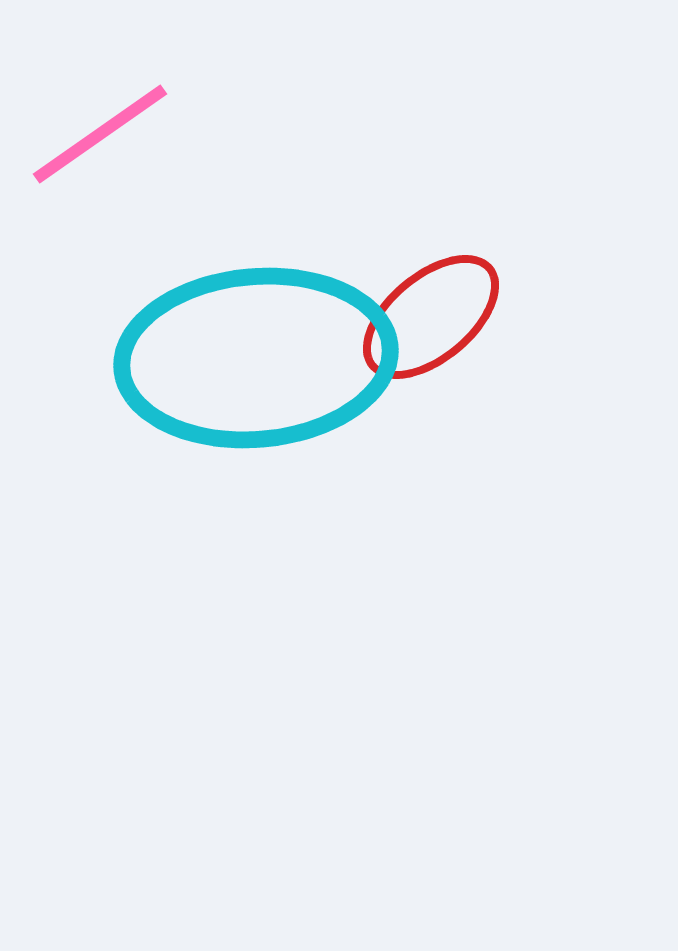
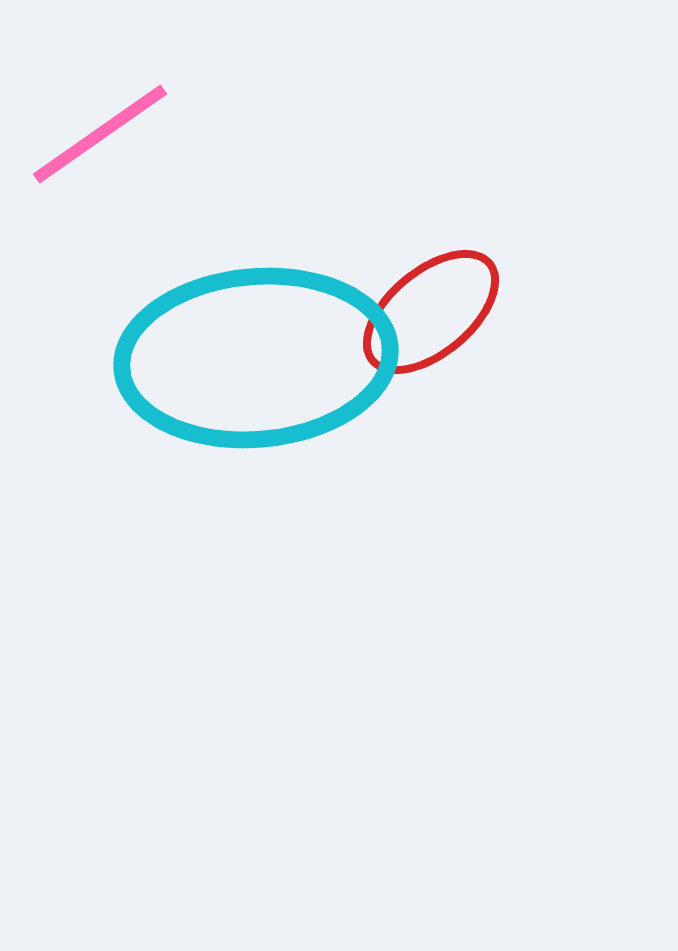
red ellipse: moved 5 px up
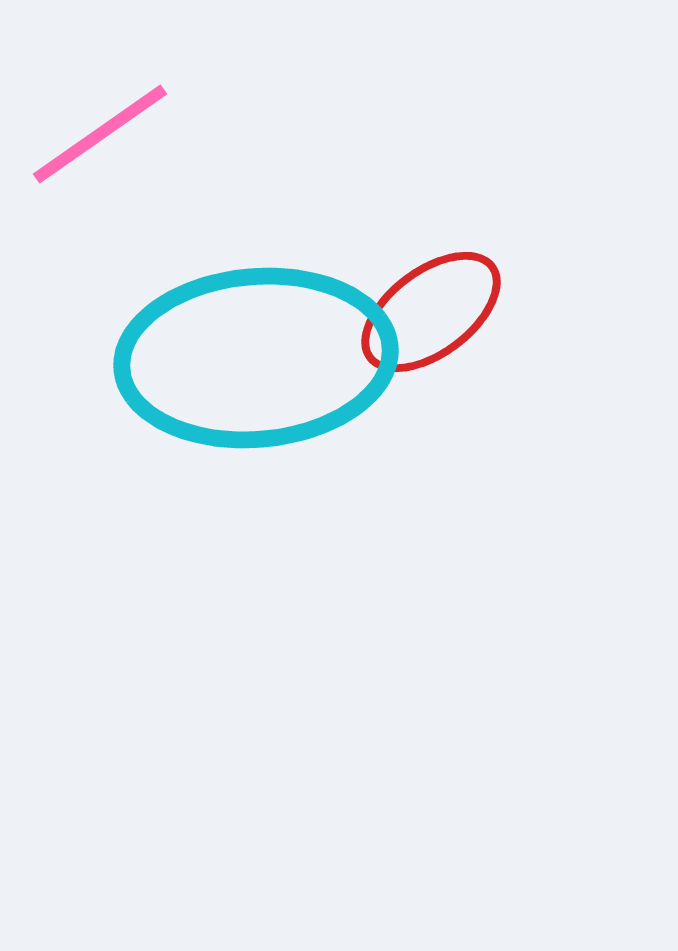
red ellipse: rotated 3 degrees clockwise
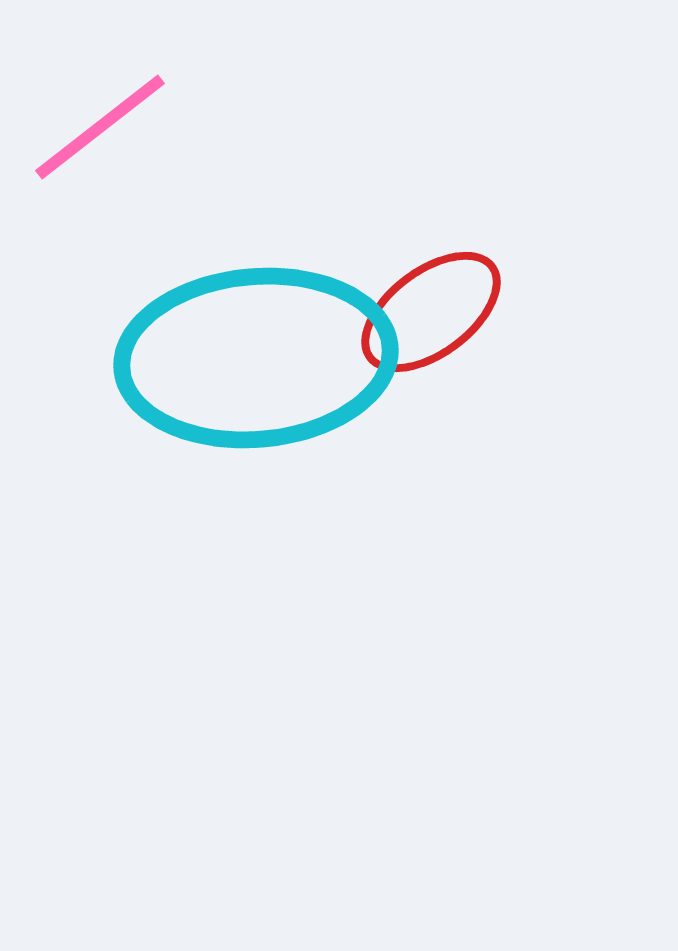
pink line: moved 7 px up; rotated 3 degrees counterclockwise
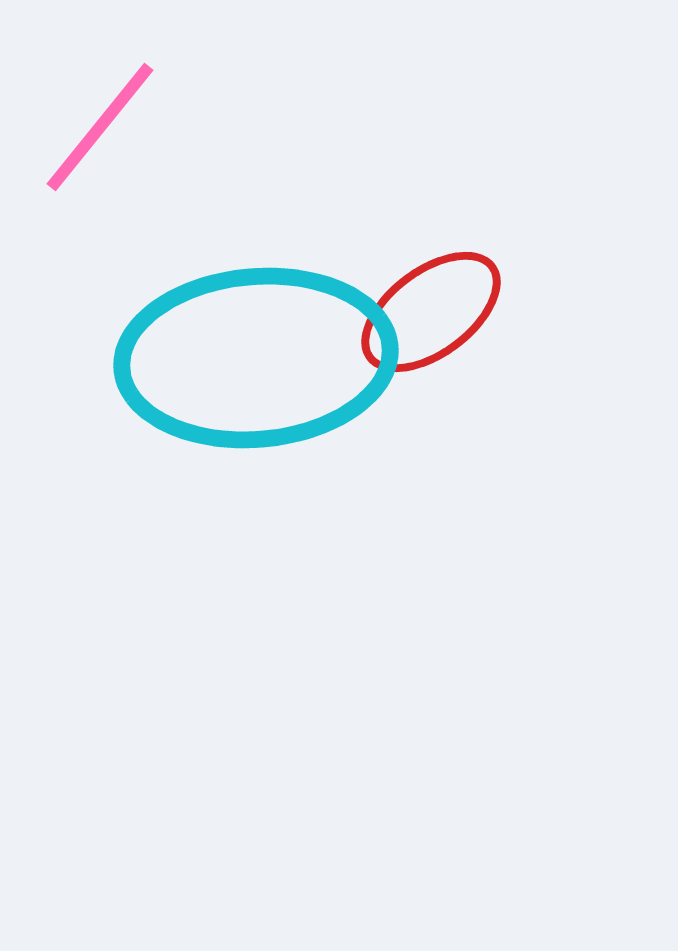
pink line: rotated 13 degrees counterclockwise
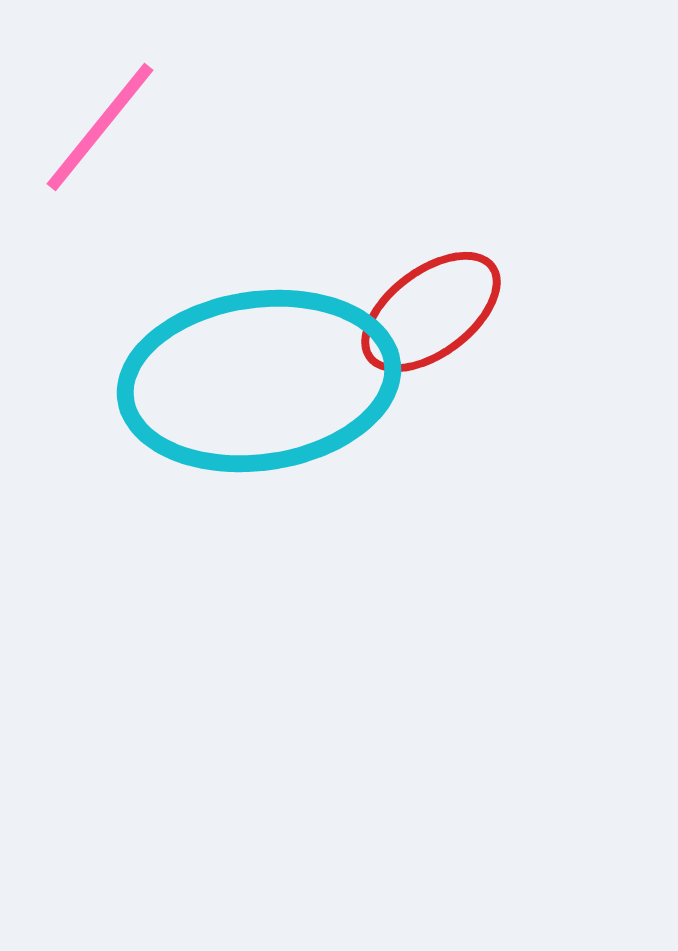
cyan ellipse: moved 3 px right, 23 px down; rotated 3 degrees counterclockwise
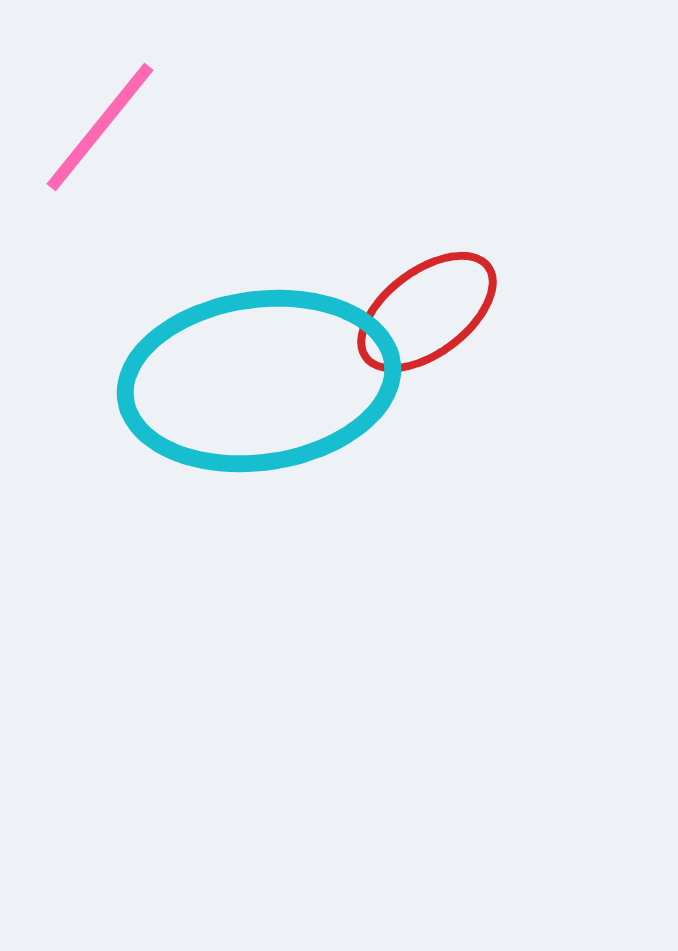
red ellipse: moved 4 px left
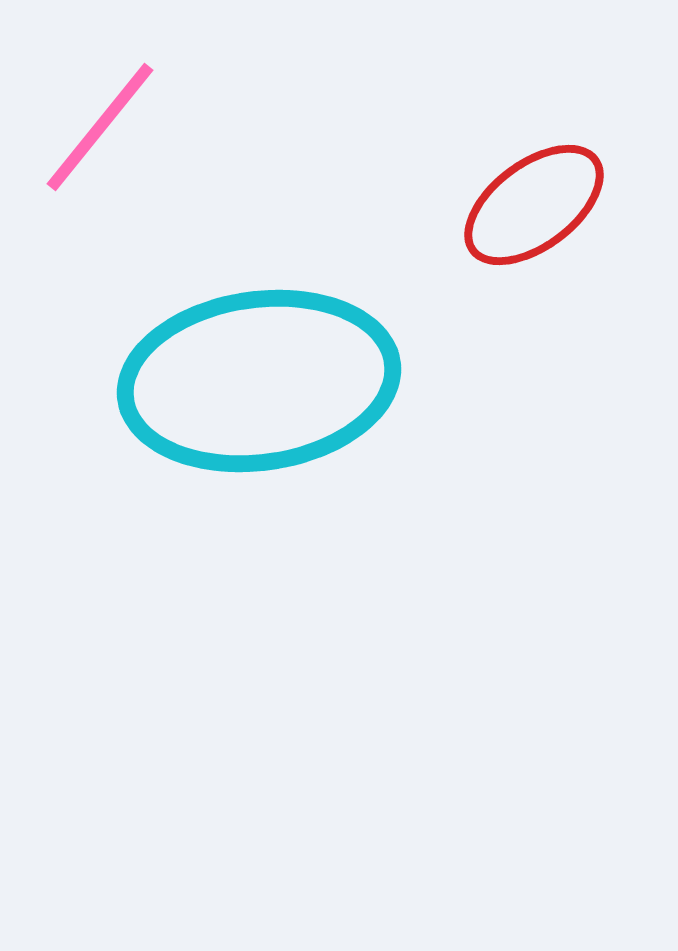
red ellipse: moved 107 px right, 107 px up
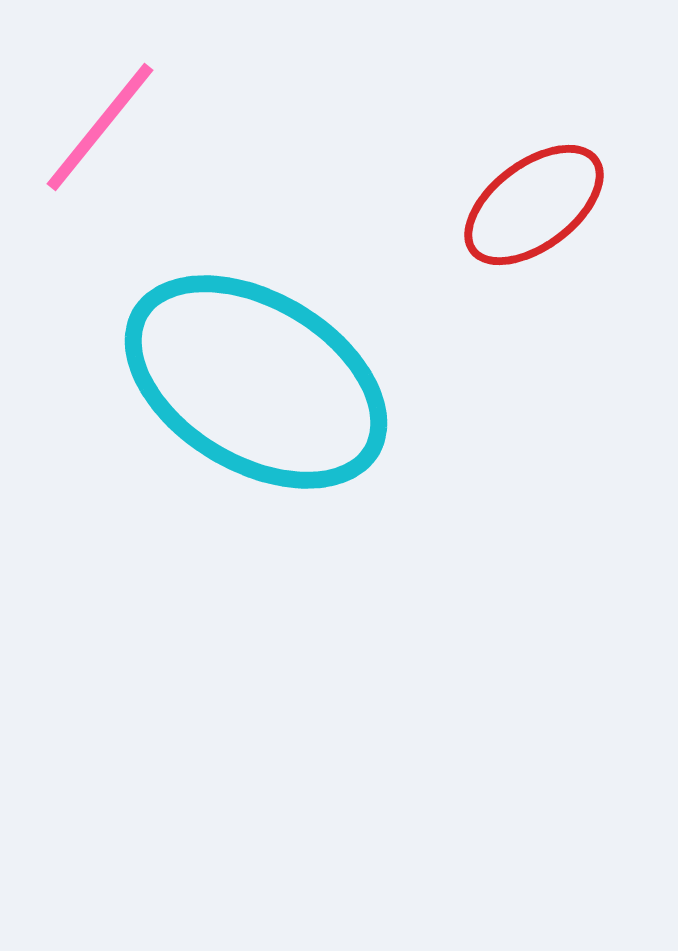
cyan ellipse: moved 3 px left, 1 px down; rotated 39 degrees clockwise
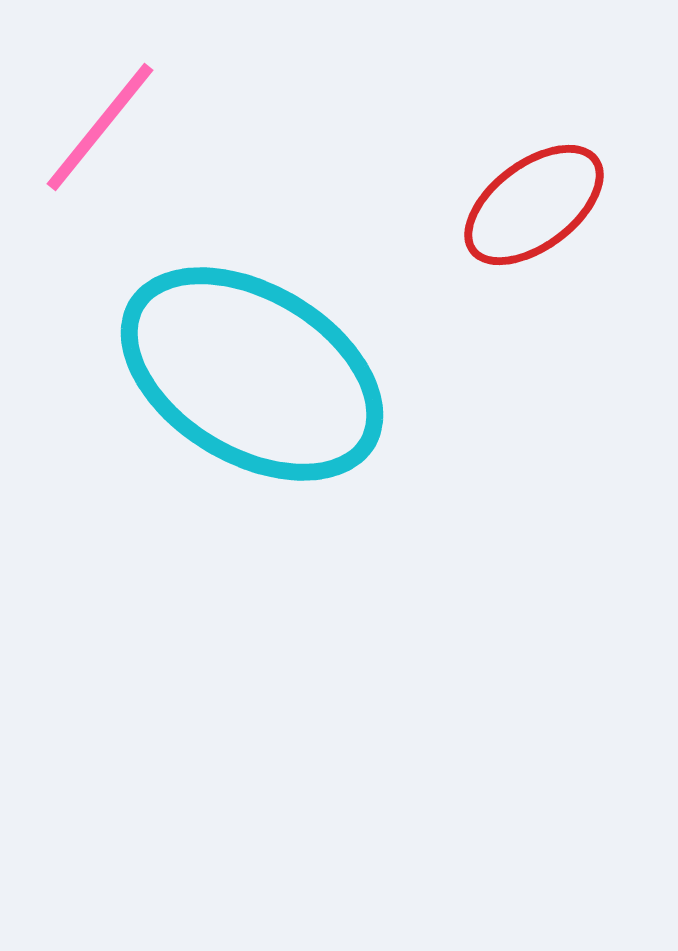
cyan ellipse: moved 4 px left, 8 px up
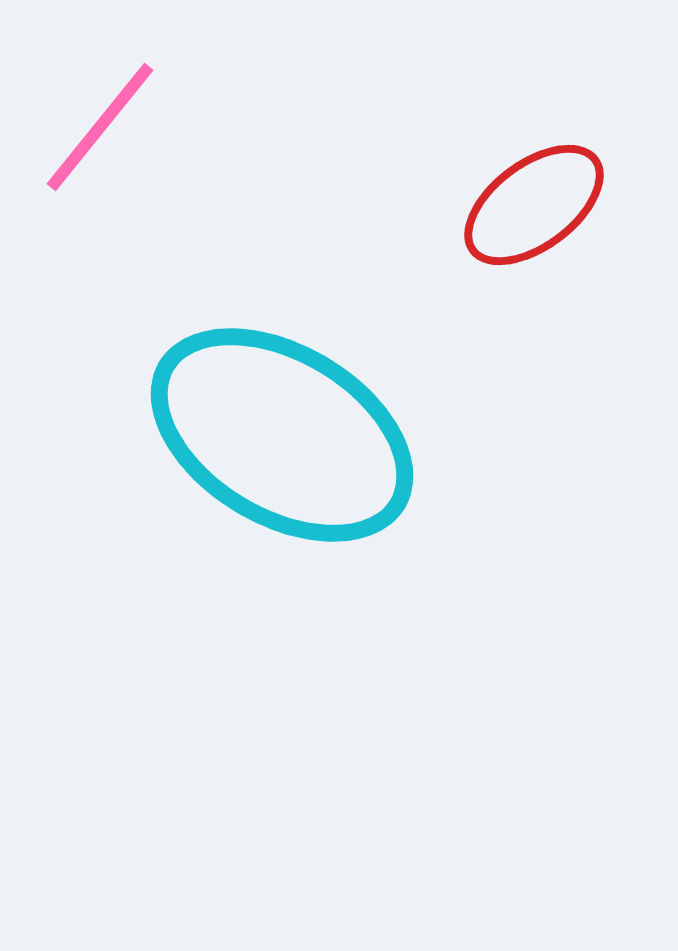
cyan ellipse: moved 30 px right, 61 px down
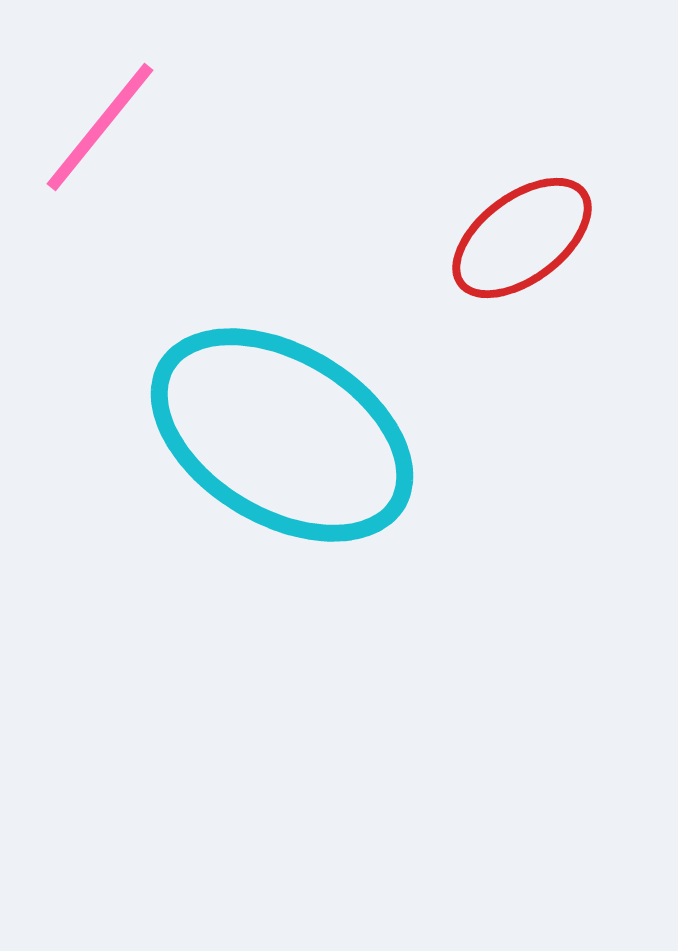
red ellipse: moved 12 px left, 33 px down
